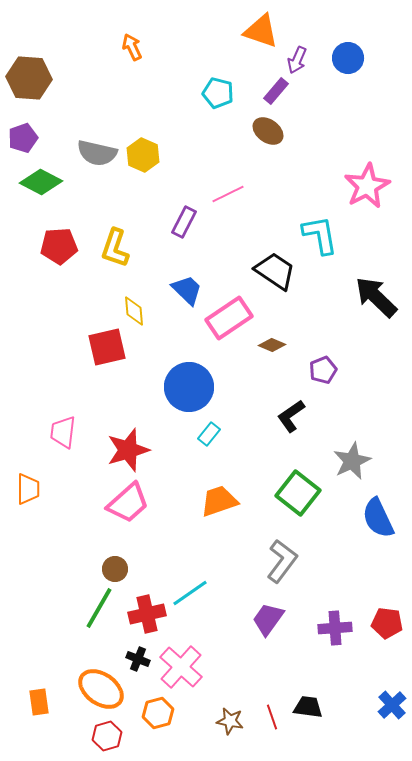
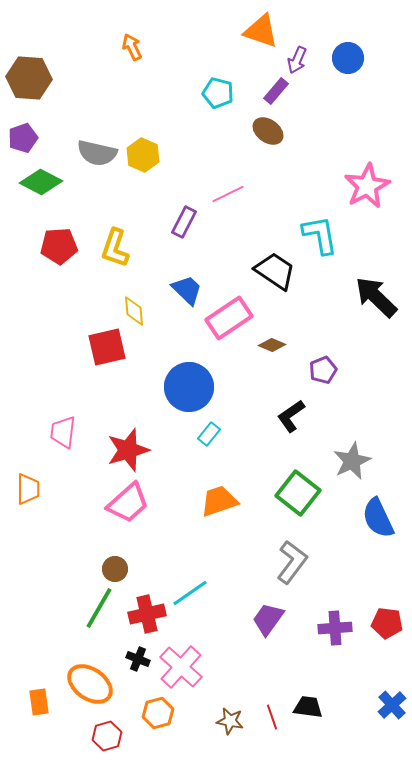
gray L-shape at (282, 561): moved 10 px right, 1 px down
orange ellipse at (101, 689): moved 11 px left, 5 px up
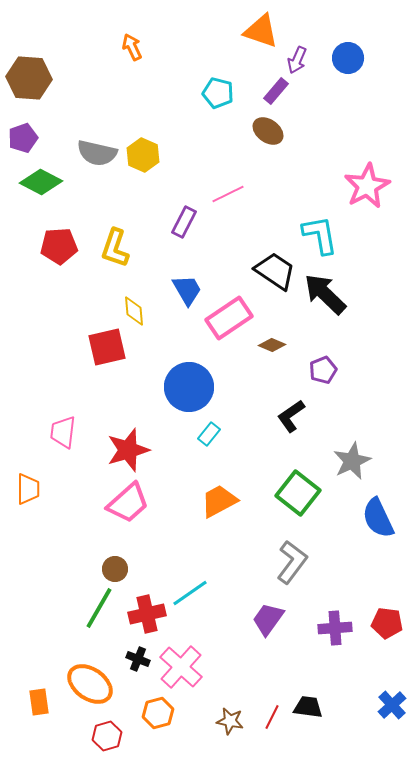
blue trapezoid at (187, 290): rotated 16 degrees clockwise
black arrow at (376, 297): moved 51 px left, 3 px up
orange trapezoid at (219, 501): rotated 9 degrees counterclockwise
red line at (272, 717): rotated 45 degrees clockwise
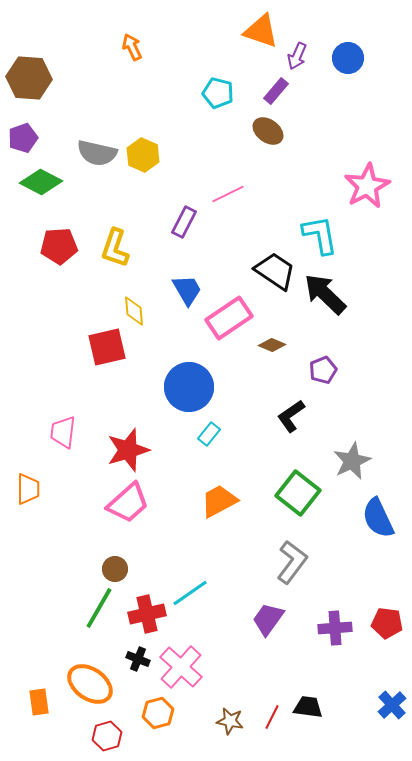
purple arrow at (297, 60): moved 4 px up
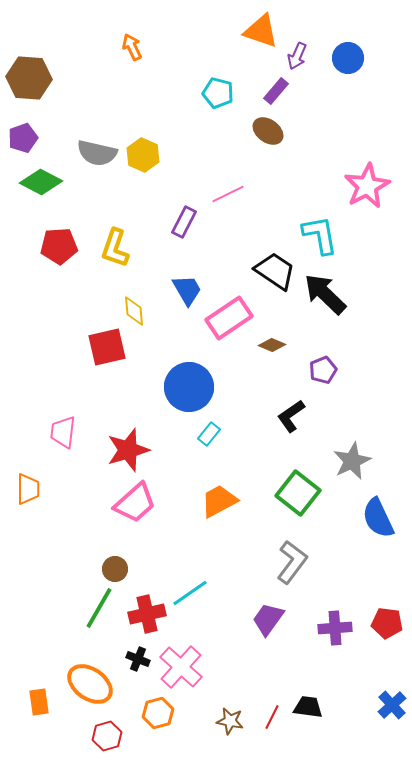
pink trapezoid at (128, 503): moved 7 px right
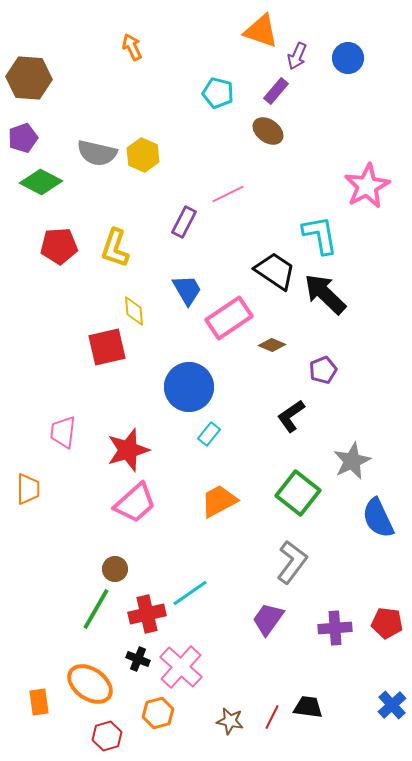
green line at (99, 608): moved 3 px left, 1 px down
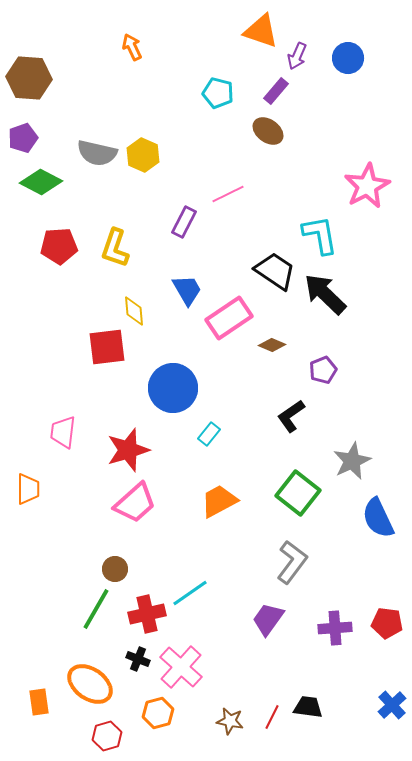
red square at (107, 347): rotated 6 degrees clockwise
blue circle at (189, 387): moved 16 px left, 1 px down
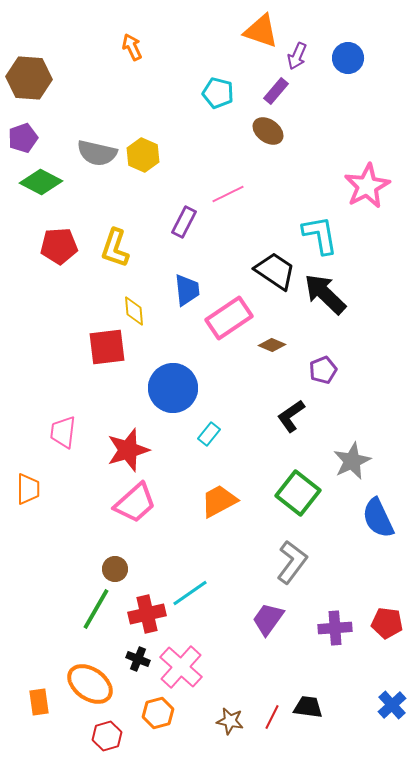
blue trapezoid at (187, 290): rotated 24 degrees clockwise
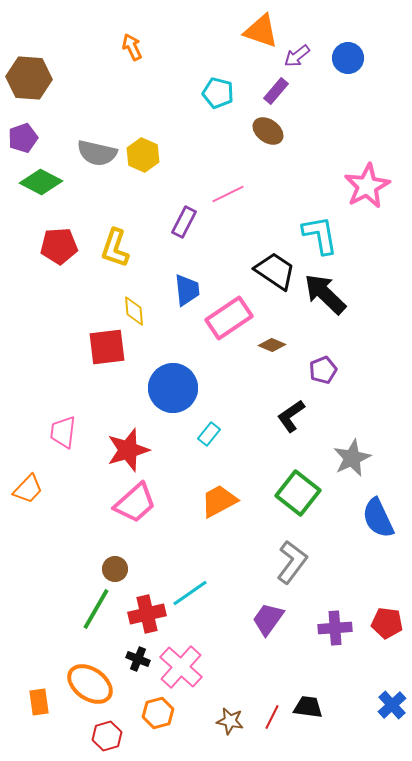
purple arrow at (297, 56): rotated 28 degrees clockwise
gray star at (352, 461): moved 3 px up
orange trapezoid at (28, 489): rotated 44 degrees clockwise
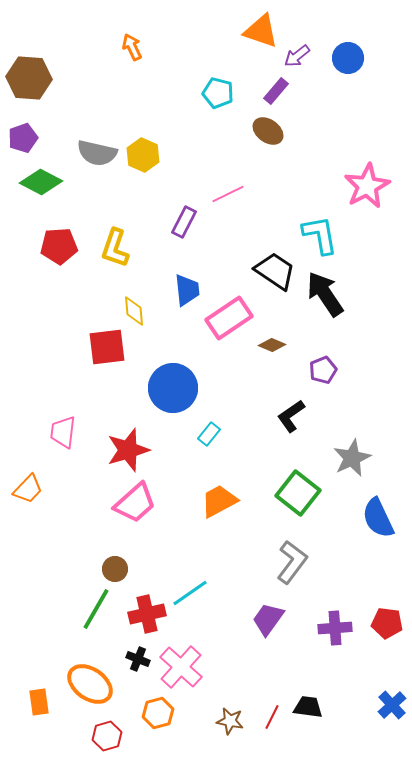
black arrow at (325, 294): rotated 12 degrees clockwise
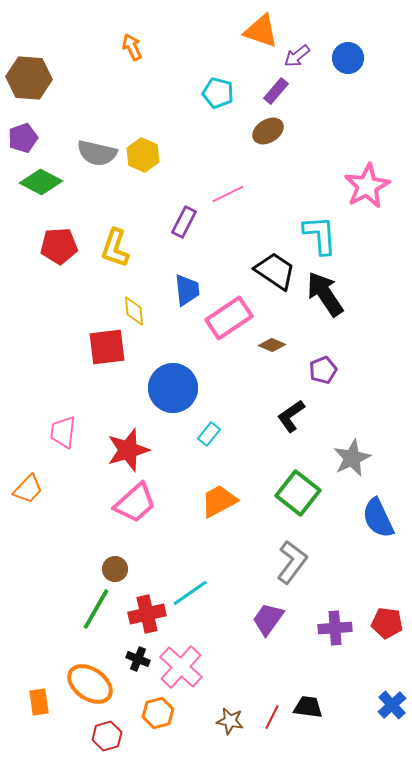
brown ellipse at (268, 131): rotated 68 degrees counterclockwise
cyan L-shape at (320, 235): rotated 6 degrees clockwise
